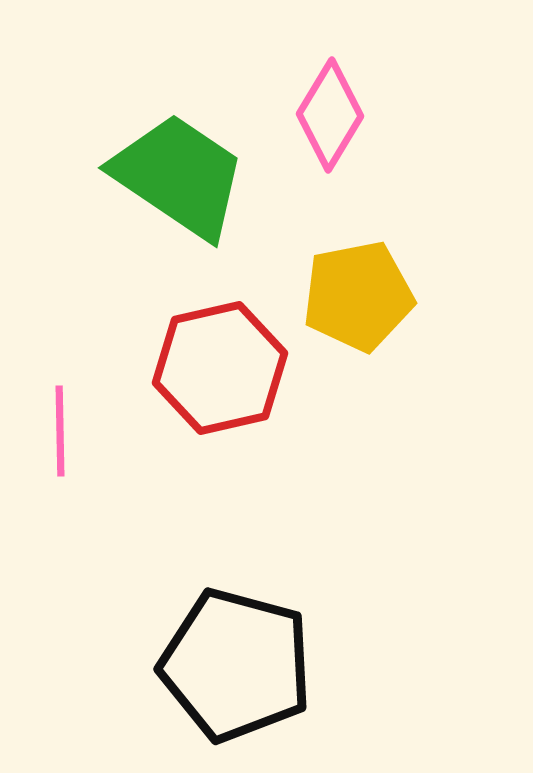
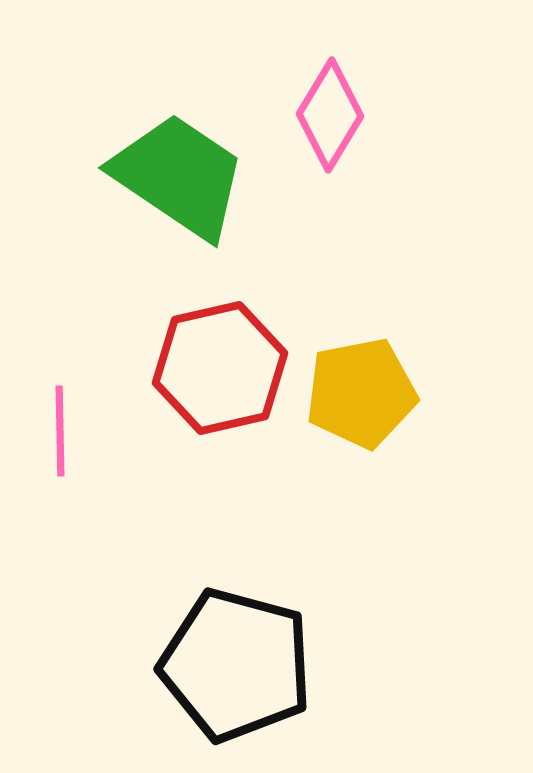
yellow pentagon: moved 3 px right, 97 px down
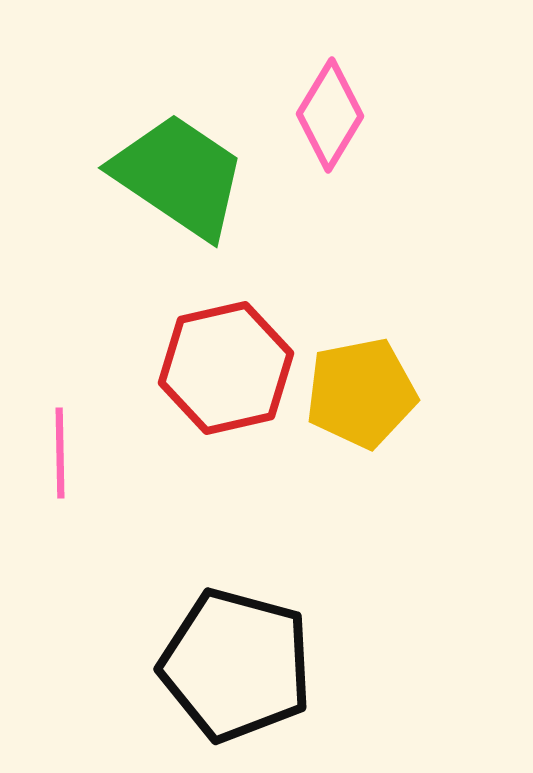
red hexagon: moved 6 px right
pink line: moved 22 px down
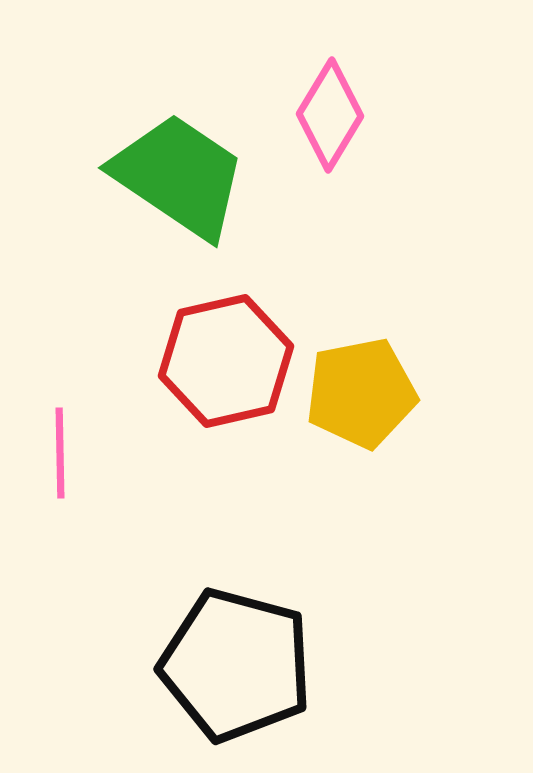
red hexagon: moved 7 px up
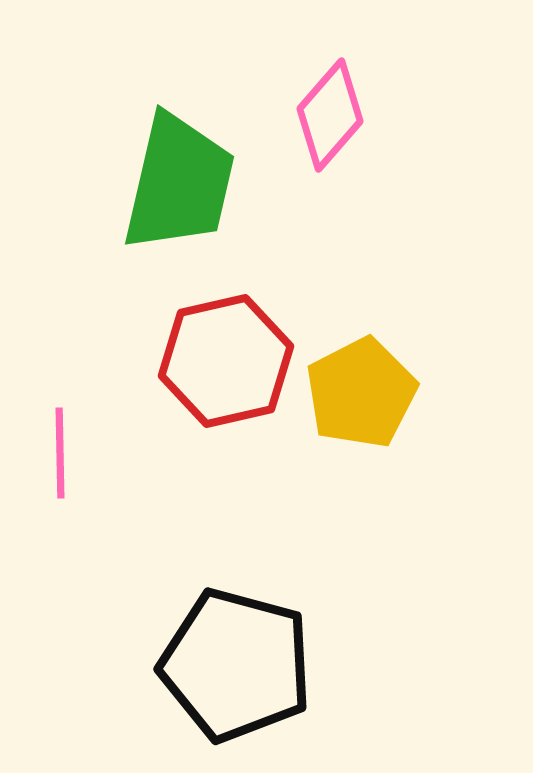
pink diamond: rotated 10 degrees clockwise
green trapezoid: moved 7 px down; rotated 69 degrees clockwise
yellow pentagon: rotated 16 degrees counterclockwise
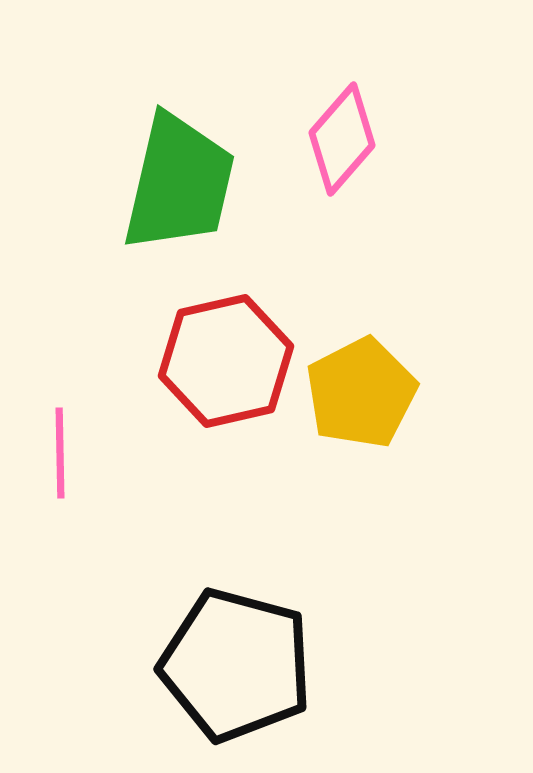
pink diamond: moved 12 px right, 24 px down
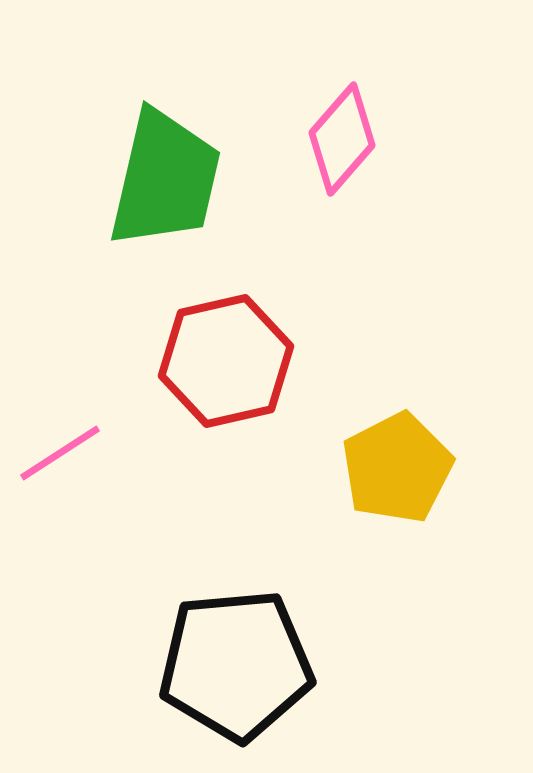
green trapezoid: moved 14 px left, 4 px up
yellow pentagon: moved 36 px right, 75 px down
pink line: rotated 58 degrees clockwise
black pentagon: rotated 20 degrees counterclockwise
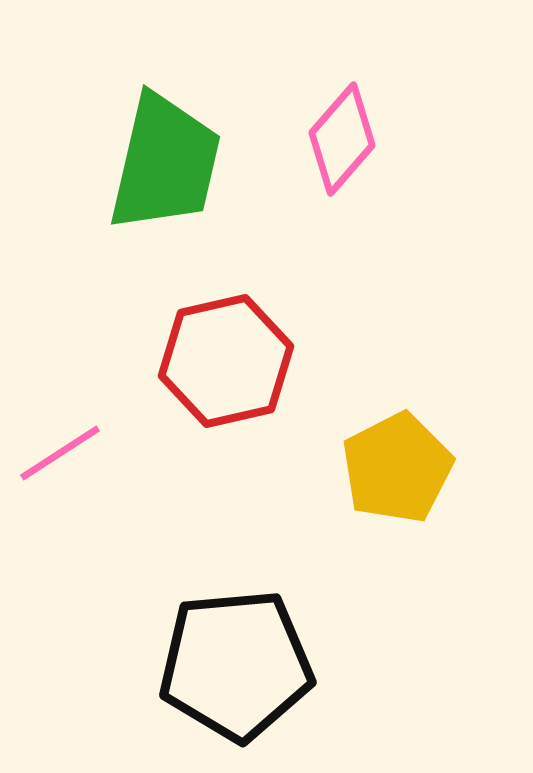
green trapezoid: moved 16 px up
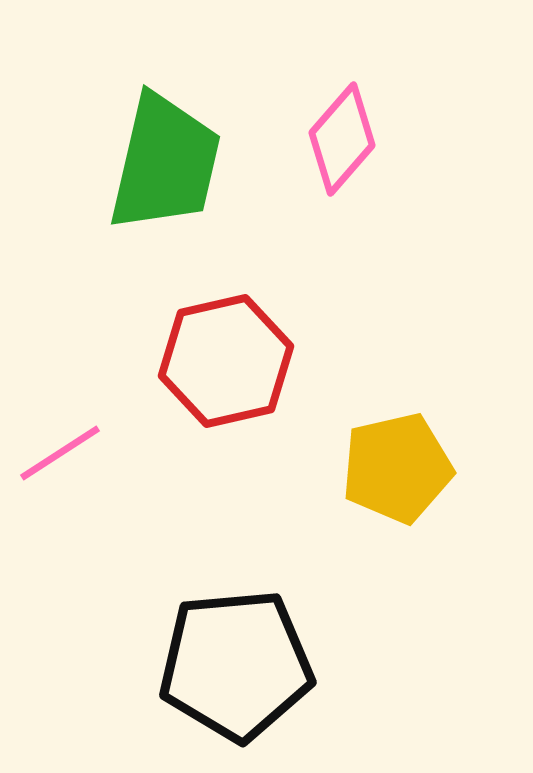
yellow pentagon: rotated 14 degrees clockwise
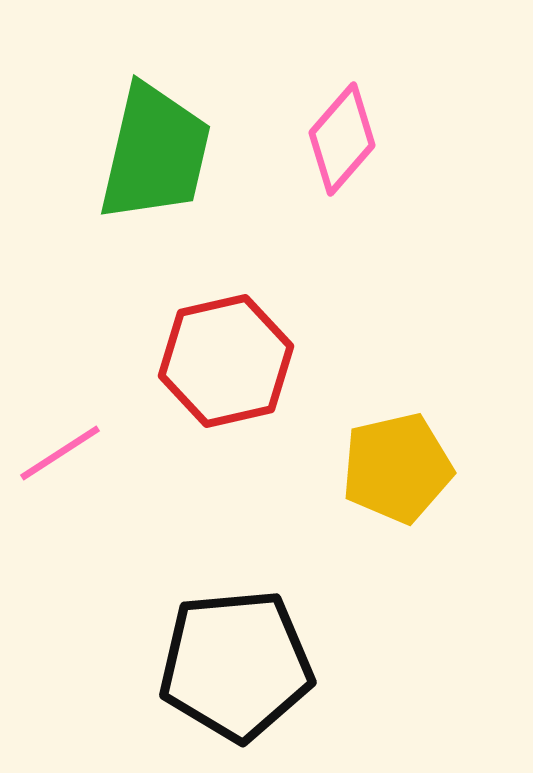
green trapezoid: moved 10 px left, 10 px up
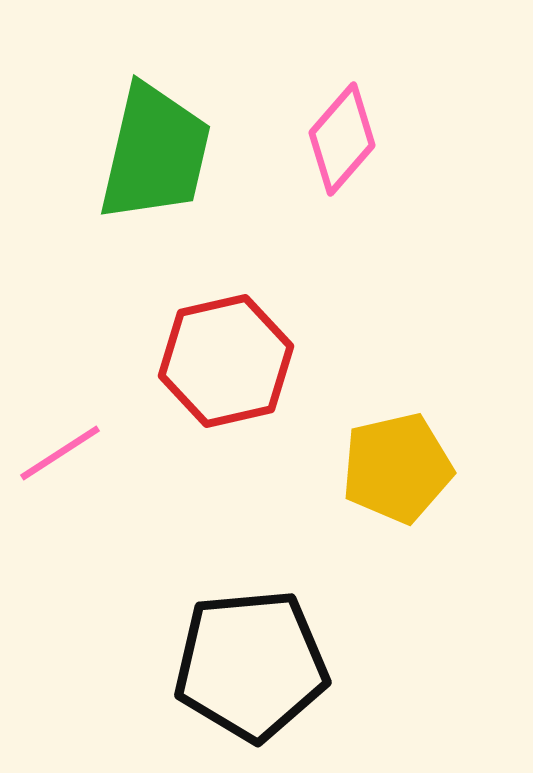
black pentagon: moved 15 px right
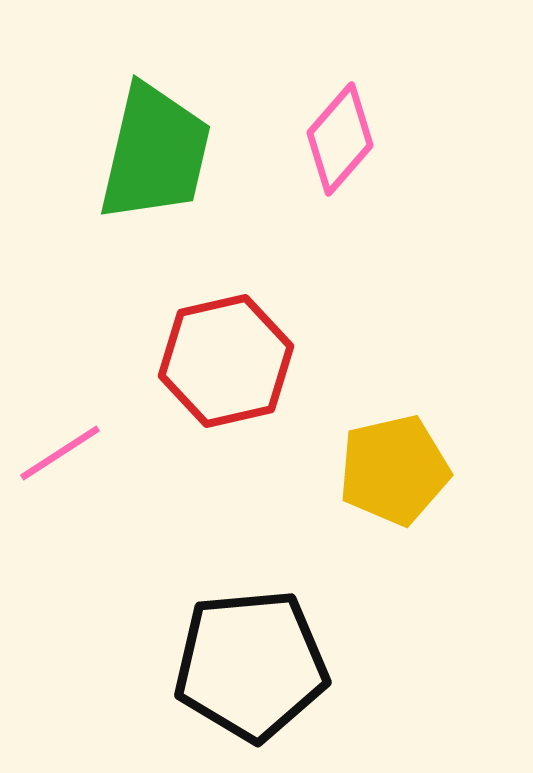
pink diamond: moved 2 px left
yellow pentagon: moved 3 px left, 2 px down
